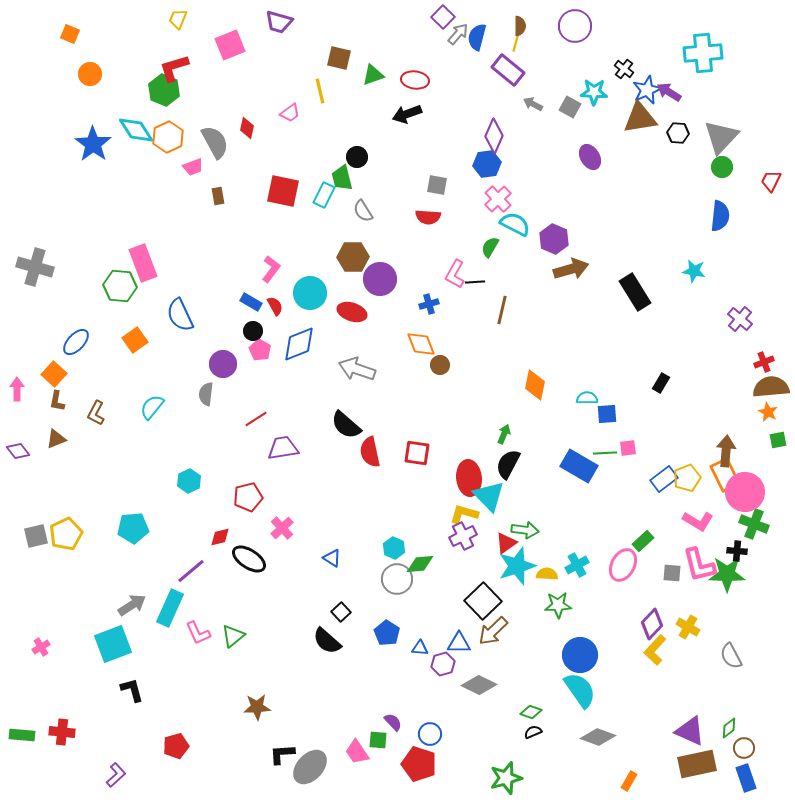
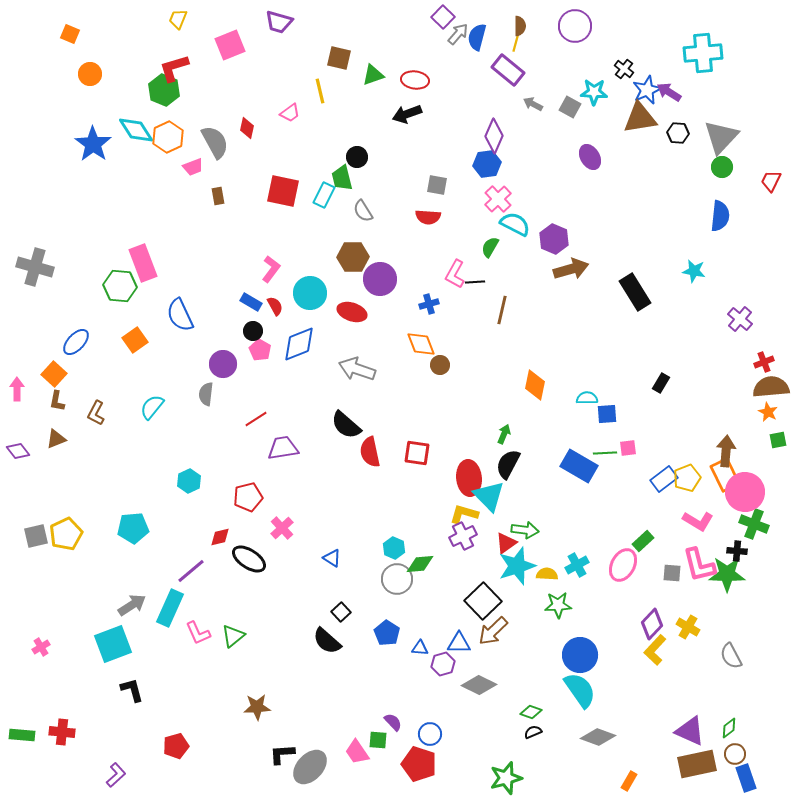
brown circle at (744, 748): moved 9 px left, 6 px down
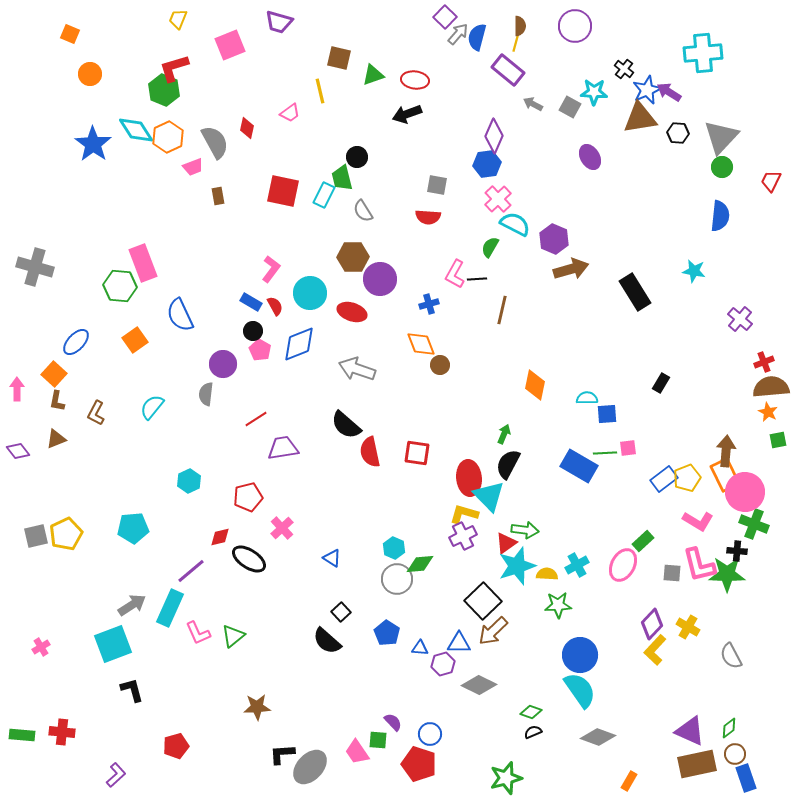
purple square at (443, 17): moved 2 px right
black line at (475, 282): moved 2 px right, 3 px up
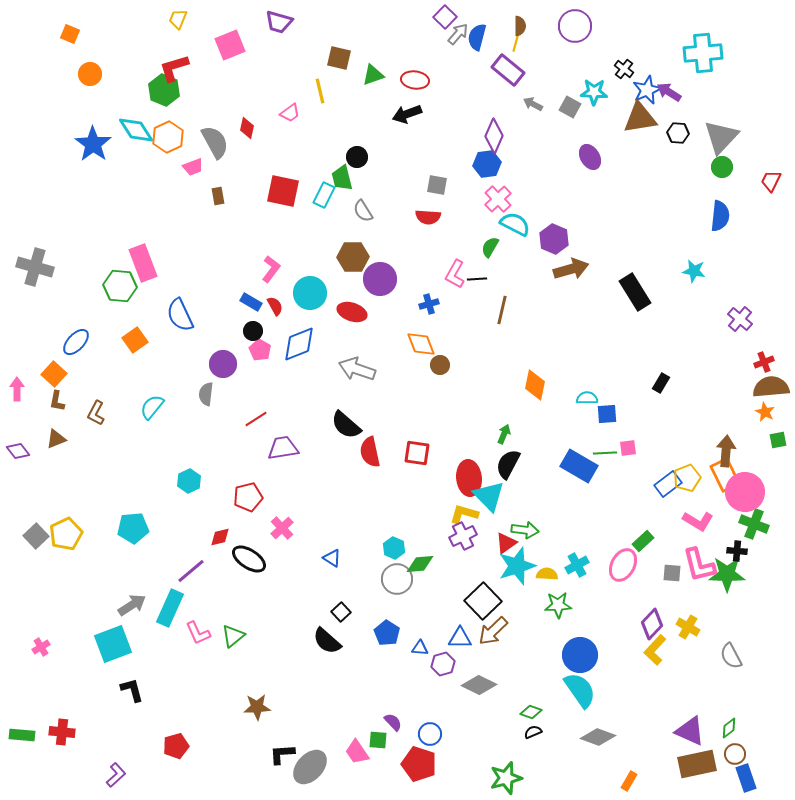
orange star at (768, 412): moved 3 px left
blue rectangle at (664, 479): moved 4 px right, 5 px down
gray square at (36, 536): rotated 30 degrees counterclockwise
blue triangle at (459, 643): moved 1 px right, 5 px up
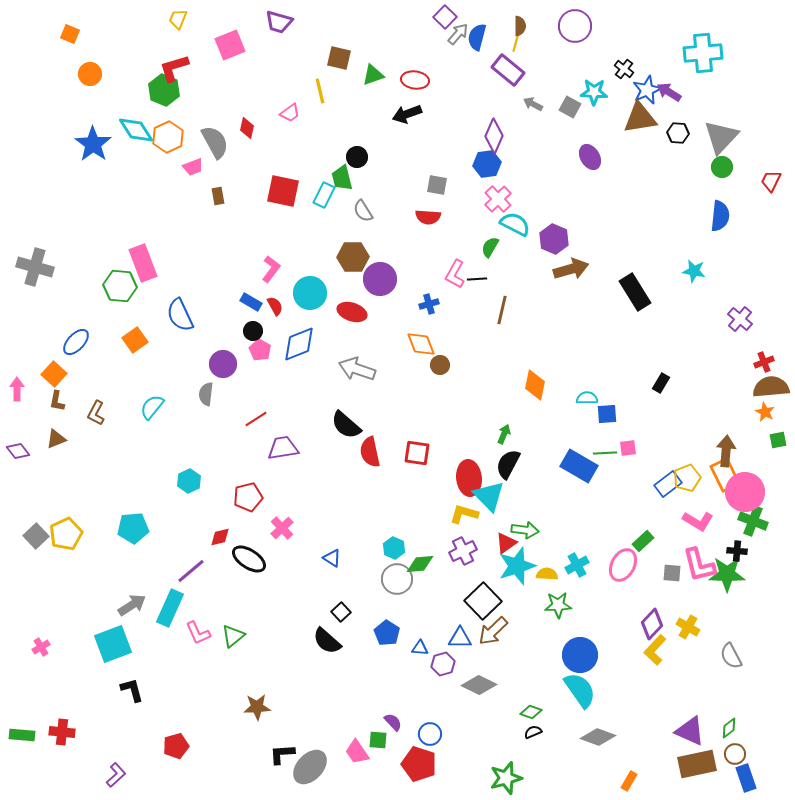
green cross at (754, 524): moved 1 px left, 3 px up
purple cross at (463, 536): moved 15 px down
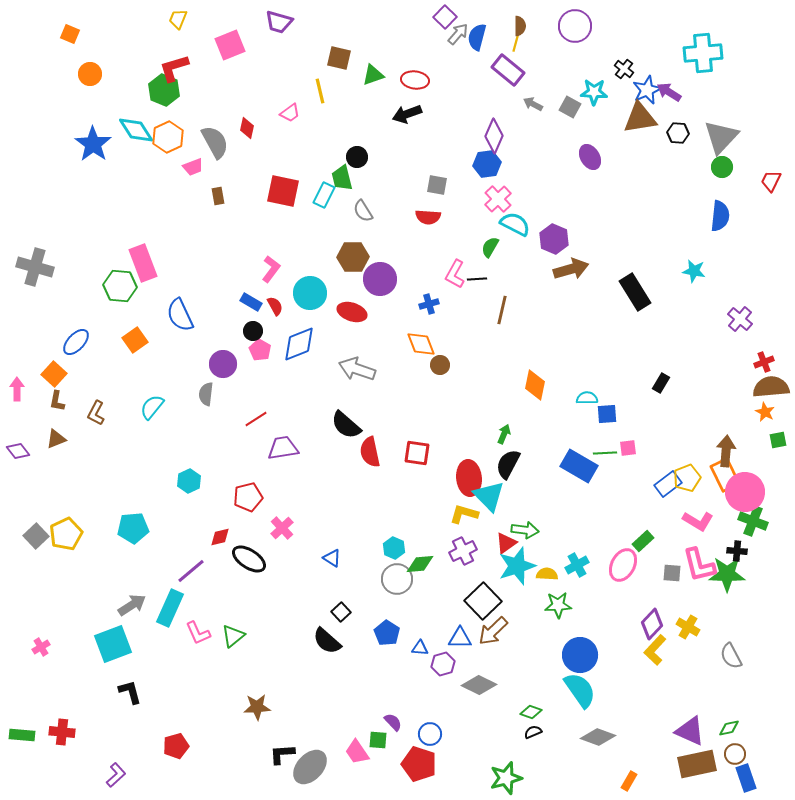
black L-shape at (132, 690): moved 2 px left, 2 px down
green diamond at (729, 728): rotated 25 degrees clockwise
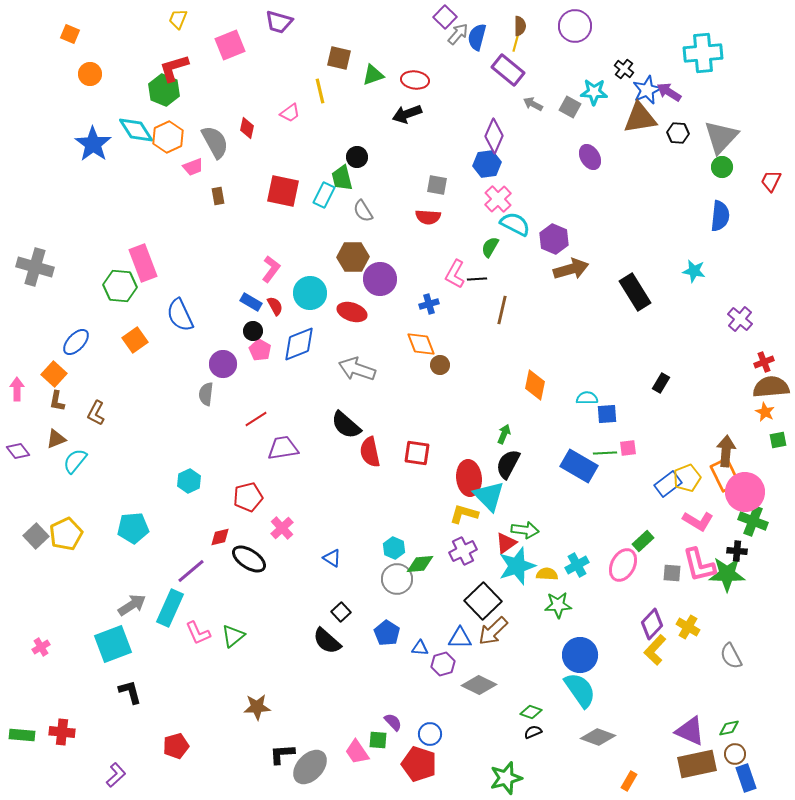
cyan semicircle at (152, 407): moved 77 px left, 54 px down
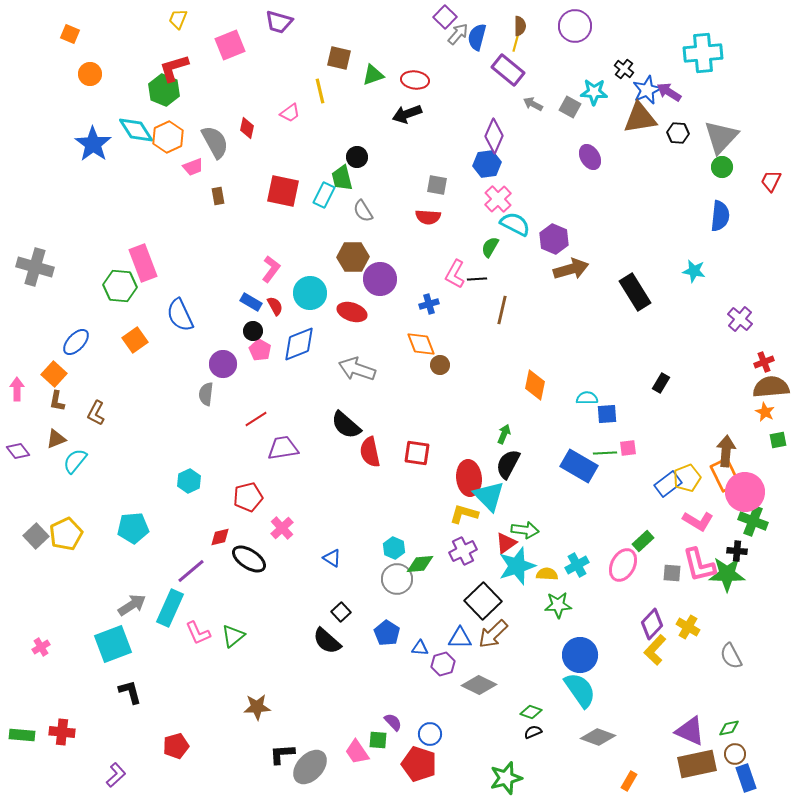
brown arrow at (493, 631): moved 3 px down
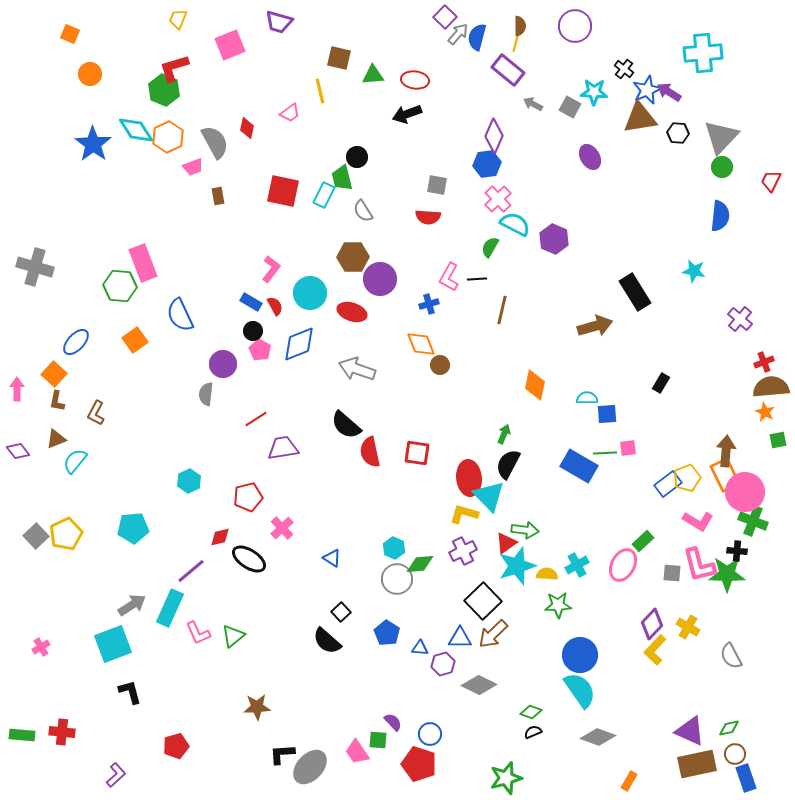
green triangle at (373, 75): rotated 15 degrees clockwise
brown arrow at (571, 269): moved 24 px right, 57 px down
pink L-shape at (455, 274): moved 6 px left, 3 px down
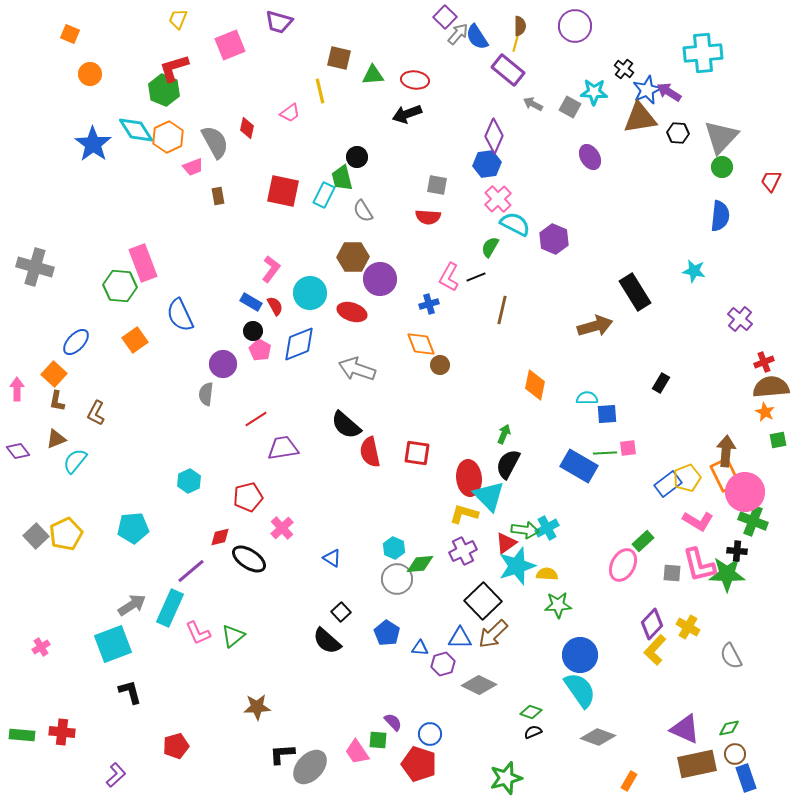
blue semicircle at (477, 37): rotated 48 degrees counterclockwise
black line at (477, 279): moved 1 px left, 2 px up; rotated 18 degrees counterclockwise
cyan cross at (577, 565): moved 30 px left, 37 px up
purple triangle at (690, 731): moved 5 px left, 2 px up
